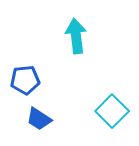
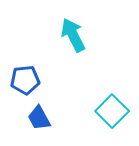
cyan arrow: moved 3 px left, 1 px up; rotated 20 degrees counterclockwise
blue trapezoid: moved 1 px up; rotated 28 degrees clockwise
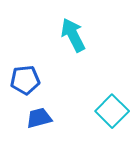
blue trapezoid: rotated 104 degrees clockwise
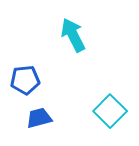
cyan square: moved 2 px left
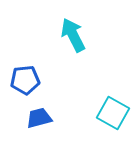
cyan square: moved 3 px right, 2 px down; rotated 16 degrees counterclockwise
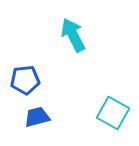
blue trapezoid: moved 2 px left, 1 px up
